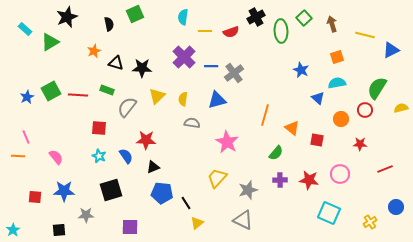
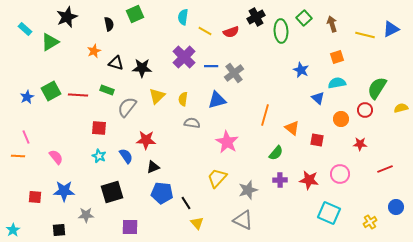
yellow line at (205, 31): rotated 32 degrees clockwise
blue triangle at (391, 50): moved 21 px up
black square at (111, 190): moved 1 px right, 2 px down
yellow triangle at (197, 223): rotated 32 degrees counterclockwise
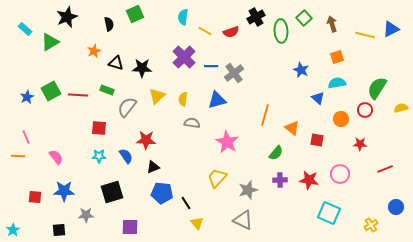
cyan star at (99, 156): rotated 24 degrees counterclockwise
yellow cross at (370, 222): moved 1 px right, 3 px down
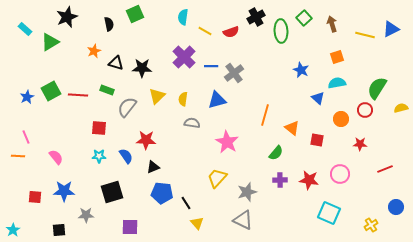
gray star at (248, 190): moved 1 px left, 2 px down
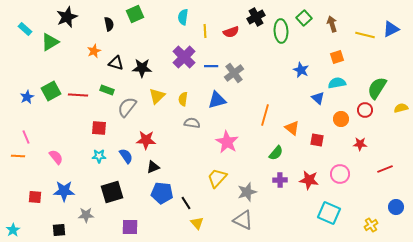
yellow line at (205, 31): rotated 56 degrees clockwise
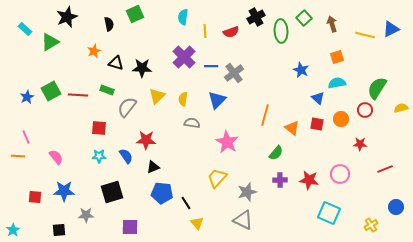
blue triangle at (217, 100): rotated 30 degrees counterclockwise
red square at (317, 140): moved 16 px up
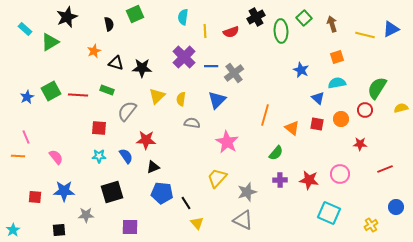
yellow semicircle at (183, 99): moved 2 px left
gray semicircle at (127, 107): moved 4 px down
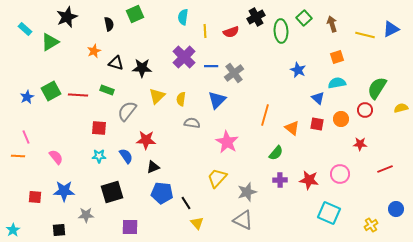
blue star at (301, 70): moved 3 px left
blue circle at (396, 207): moved 2 px down
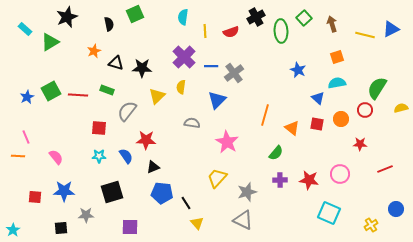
yellow semicircle at (181, 99): moved 12 px up
black square at (59, 230): moved 2 px right, 2 px up
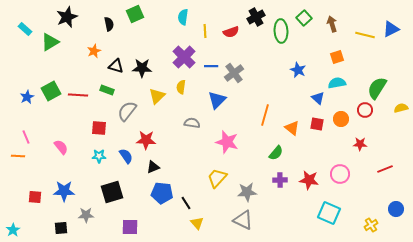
black triangle at (116, 63): moved 3 px down
pink star at (227, 142): rotated 15 degrees counterclockwise
pink semicircle at (56, 157): moved 5 px right, 10 px up
gray star at (247, 192): rotated 12 degrees clockwise
